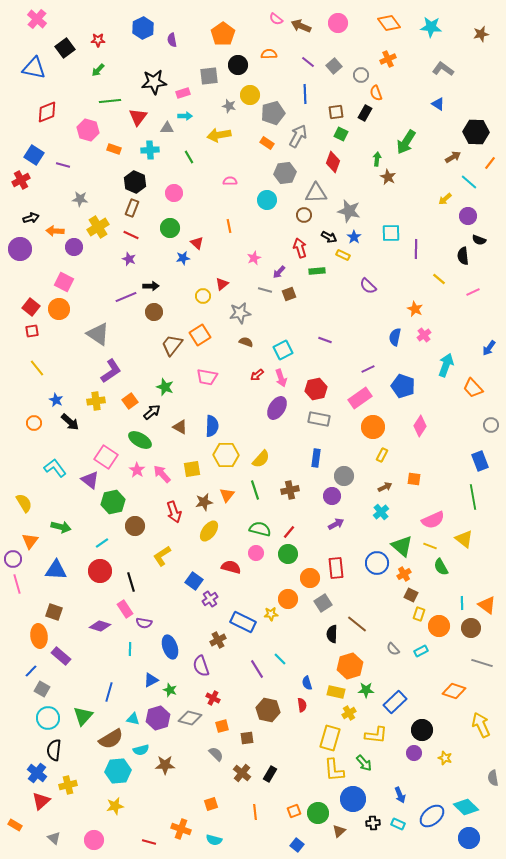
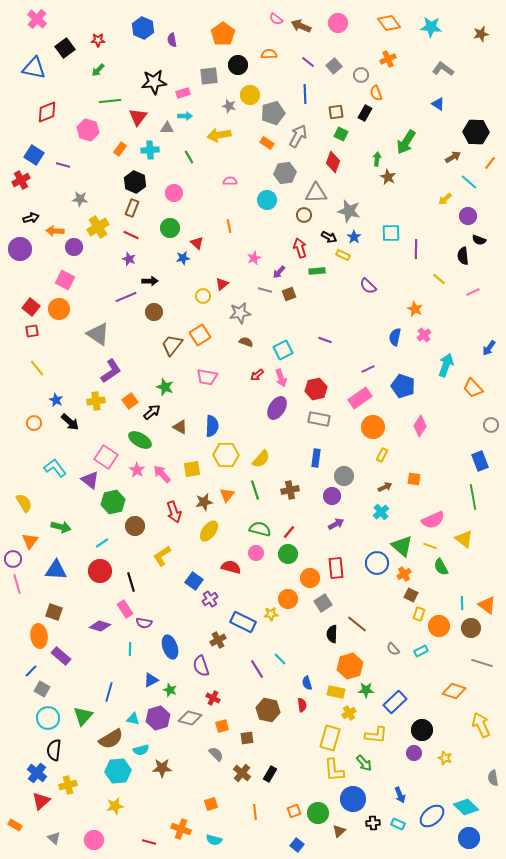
blue hexagon at (143, 28): rotated 10 degrees counterclockwise
orange rectangle at (114, 149): moved 6 px right; rotated 72 degrees counterclockwise
pink square at (64, 282): moved 1 px right, 2 px up
black arrow at (151, 286): moved 1 px left, 5 px up
brown star at (165, 765): moved 3 px left, 3 px down
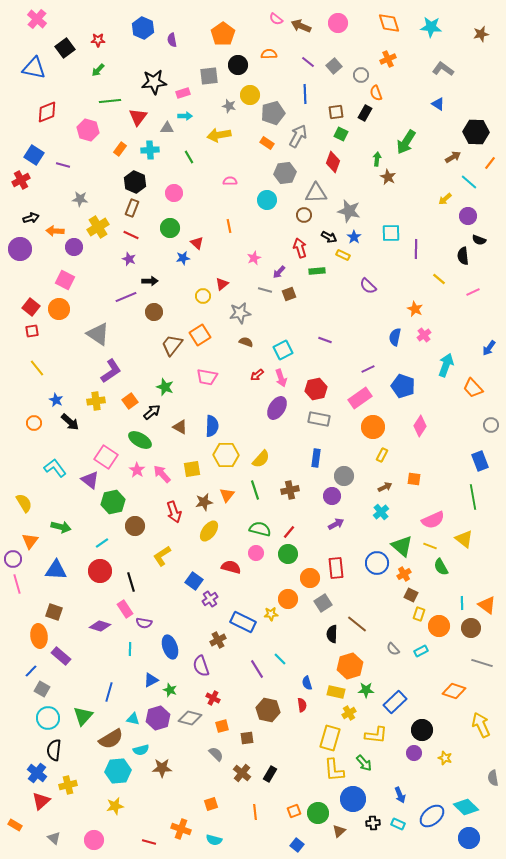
orange diamond at (389, 23): rotated 20 degrees clockwise
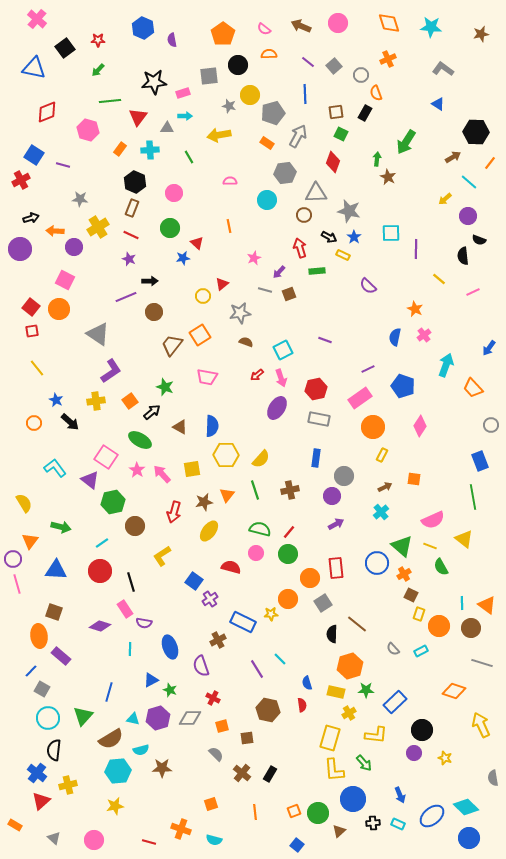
pink semicircle at (276, 19): moved 12 px left, 10 px down
red arrow at (174, 512): rotated 35 degrees clockwise
gray diamond at (190, 718): rotated 15 degrees counterclockwise
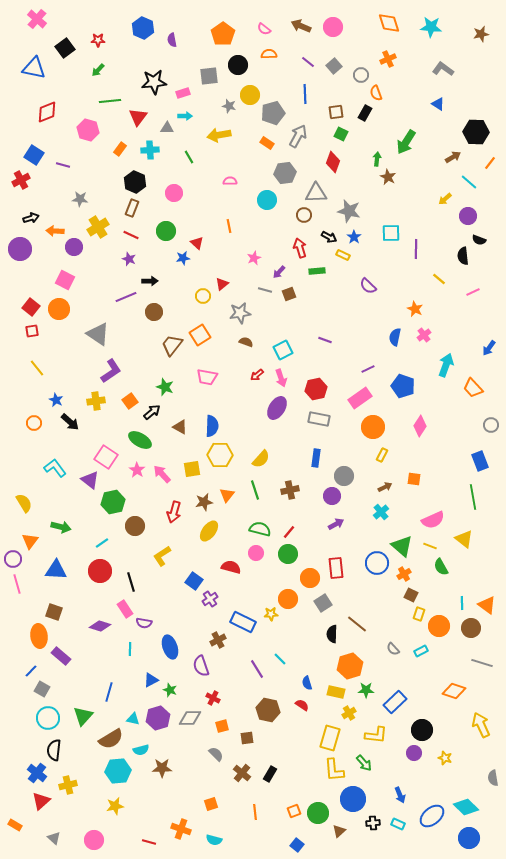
pink circle at (338, 23): moved 5 px left, 4 px down
green circle at (170, 228): moved 4 px left, 3 px down
yellow hexagon at (226, 455): moved 6 px left
red semicircle at (302, 705): rotated 48 degrees counterclockwise
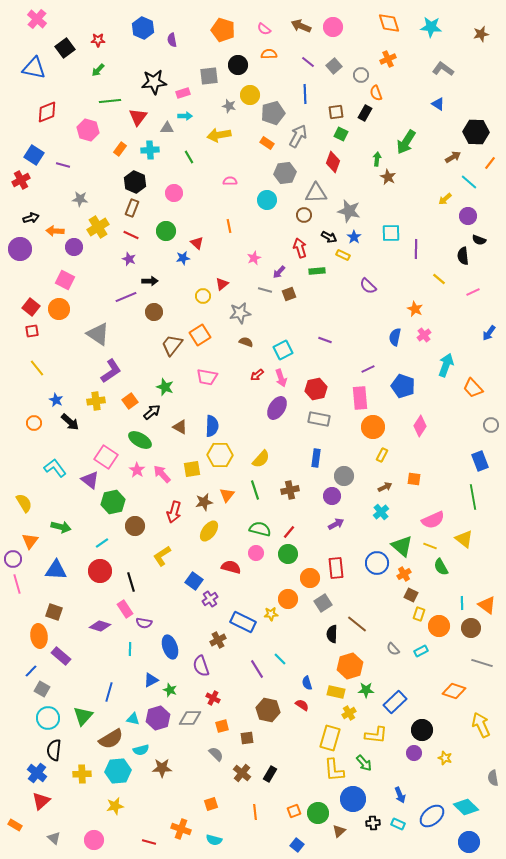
orange pentagon at (223, 34): moved 4 px up; rotated 20 degrees counterclockwise
blue arrow at (489, 348): moved 15 px up
pink rectangle at (360, 398): rotated 60 degrees counterclockwise
yellow cross at (68, 785): moved 14 px right, 11 px up; rotated 12 degrees clockwise
blue circle at (469, 838): moved 4 px down
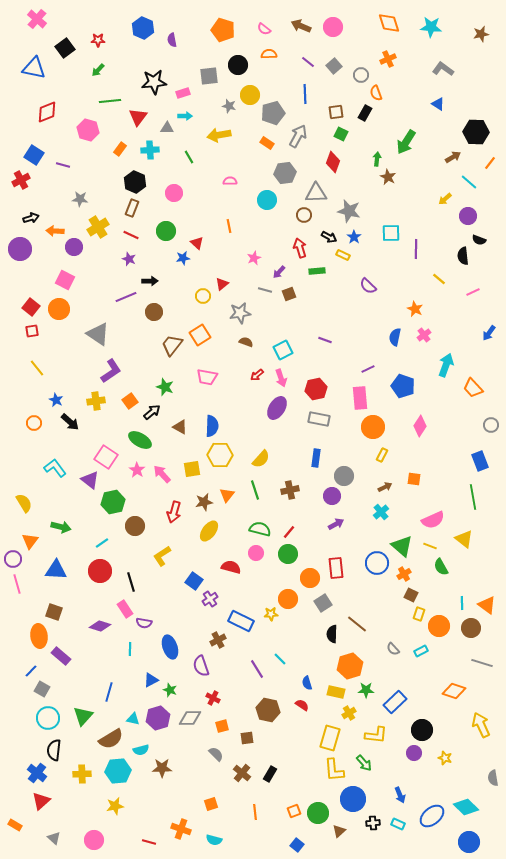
blue rectangle at (243, 622): moved 2 px left, 1 px up
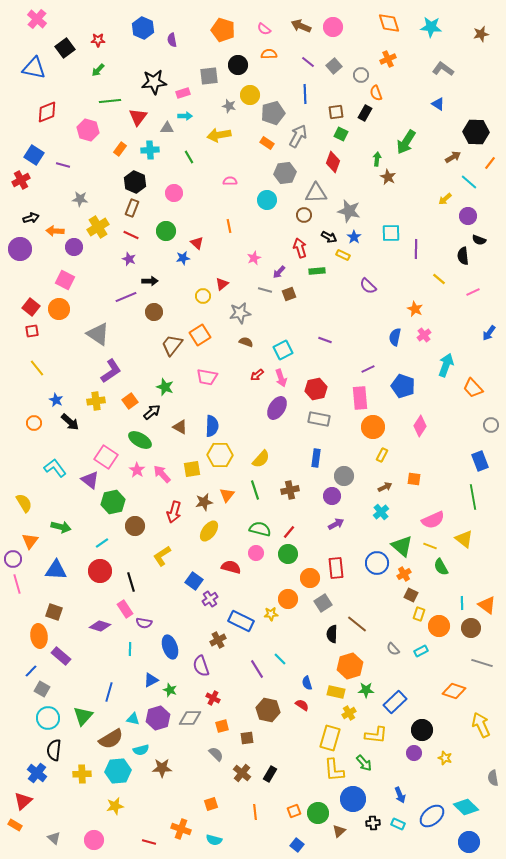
red triangle at (41, 801): moved 18 px left
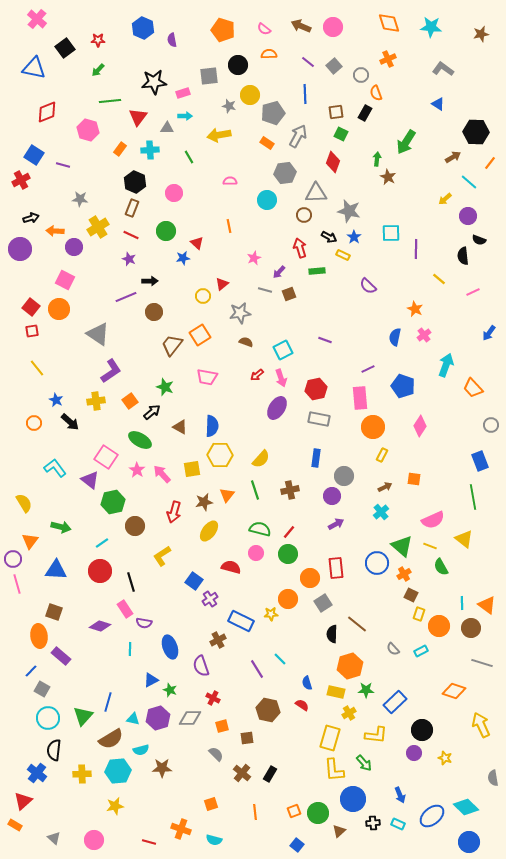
blue line at (109, 692): moved 1 px left, 10 px down
